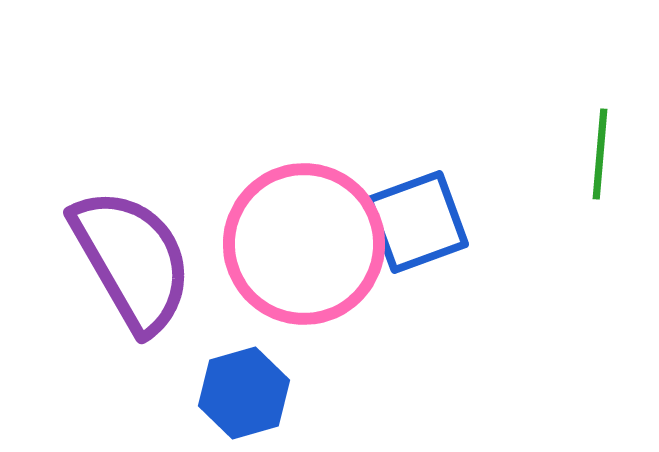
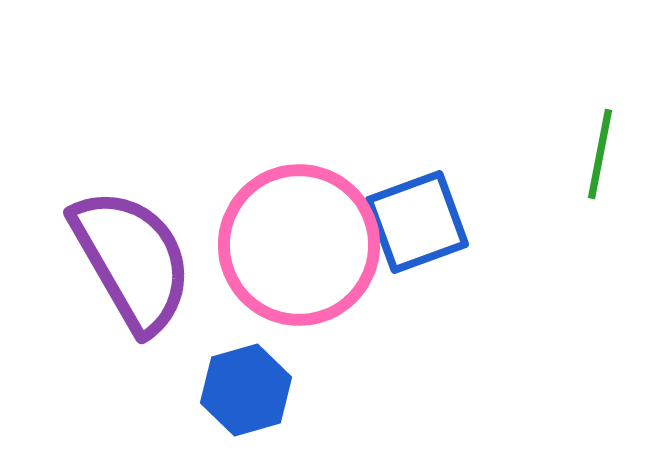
green line: rotated 6 degrees clockwise
pink circle: moved 5 px left, 1 px down
blue hexagon: moved 2 px right, 3 px up
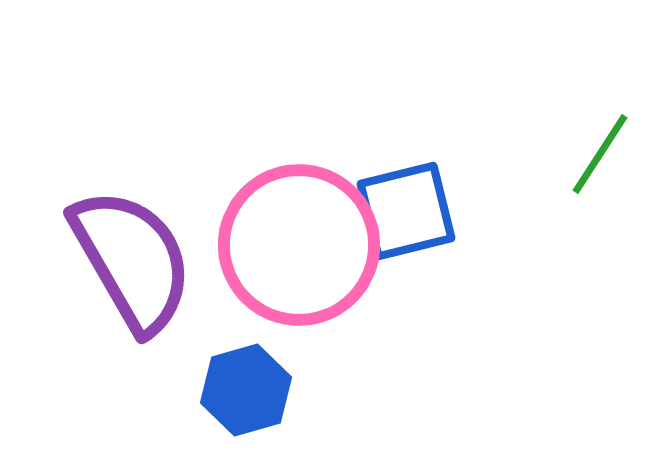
green line: rotated 22 degrees clockwise
blue square: moved 11 px left, 11 px up; rotated 6 degrees clockwise
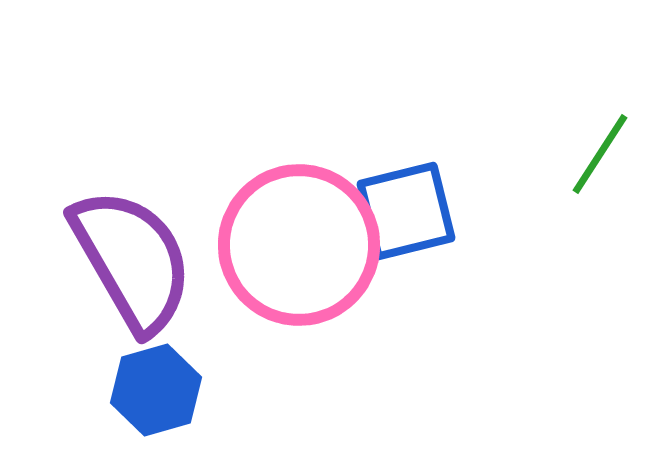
blue hexagon: moved 90 px left
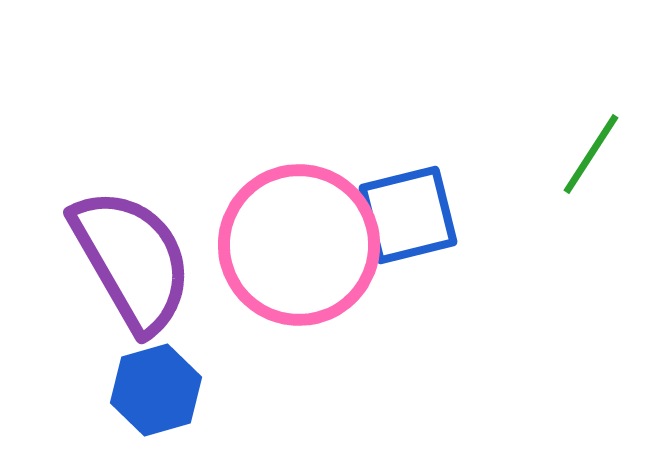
green line: moved 9 px left
blue square: moved 2 px right, 4 px down
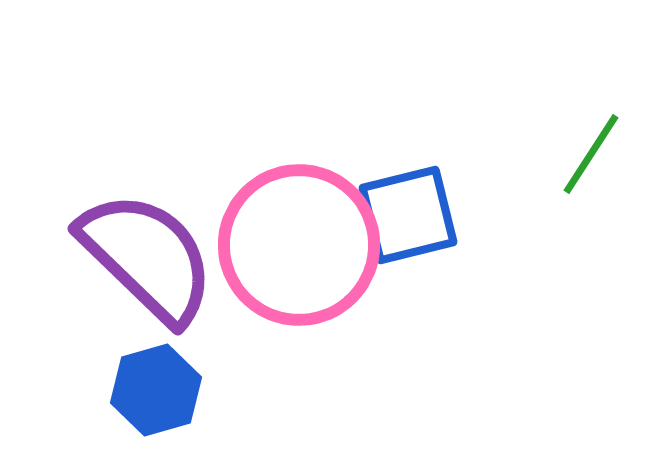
purple semicircle: moved 15 px right, 3 px up; rotated 16 degrees counterclockwise
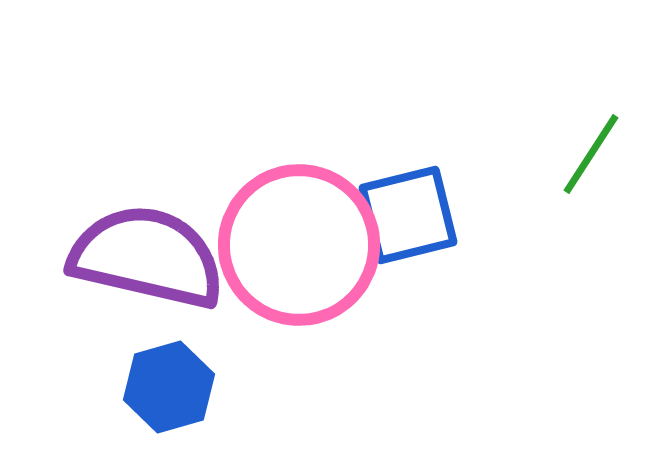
purple semicircle: rotated 31 degrees counterclockwise
blue hexagon: moved 13 px right, 3 px up
